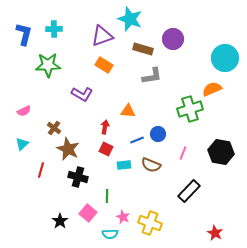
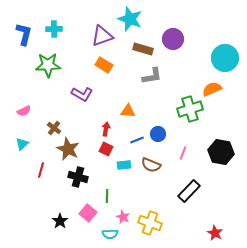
red arrow: moved 1 px right, 2 px down
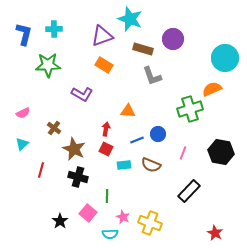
gray L-shape: rotated 80 degrees clockwise
pink semicircle: moved 1 px left, 2 px down
brown star: moved 6 px right
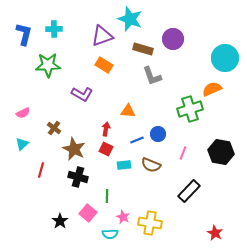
yellow cross: rotated 10 degrees counterclockwise
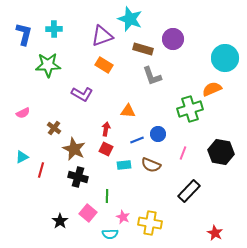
cyan triangle: moved 13 px down; rotated 16 degrees clockwise
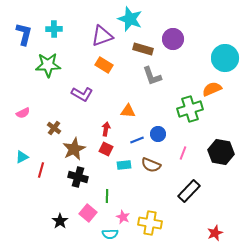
brown star: rotated 20 degrees clockwise
red star: rotated 21 degrees clockwise
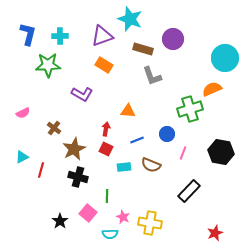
cyan cross: moved 6 px right, 7 px down
blue L-shape: moved 4 px right
blue circle: moved 9 px right
cyan rectangle: moved 2 px down
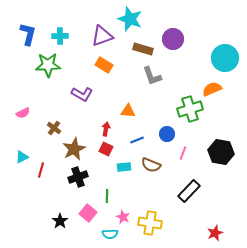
black cross: rotated 36 degrees counterclockwise
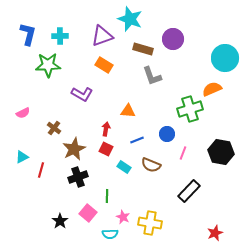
cyan rectangle: rotated 40 degrees clockwise
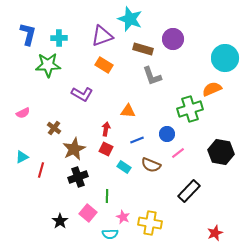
cyan cross: moved 1 px left, 2 px down
pink line: moved 5 px left; rotated 32 degrees clockwise
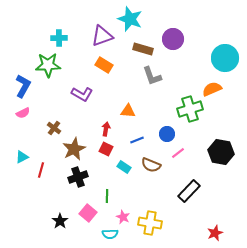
blue L-shape: moved 5 px left, 52 px down; rotated 15 degrees clockwise
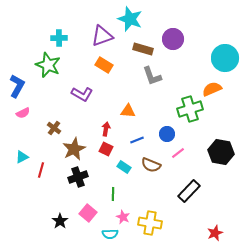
green star: rotated 25 degrees clockwise
blue L-shape: moved 6 px left
green line: moved 6 px right, 2 px up
